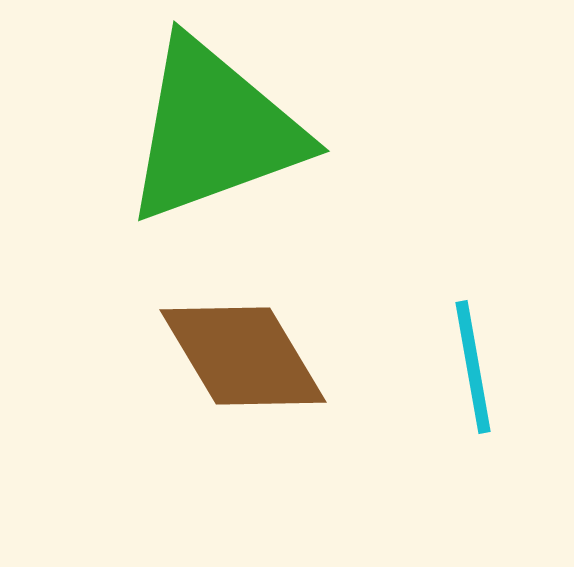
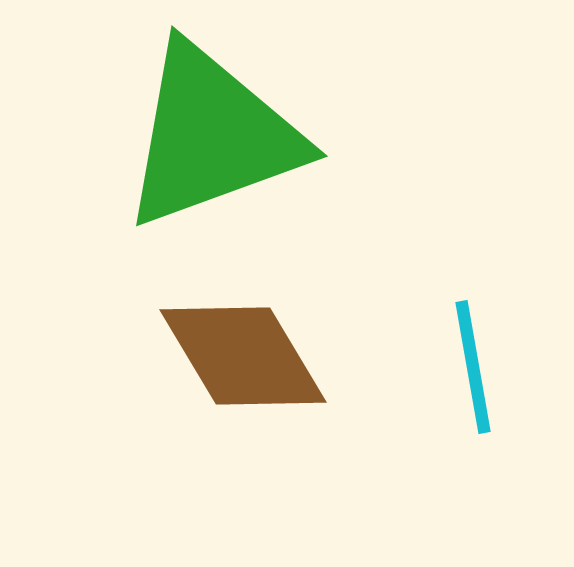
green triangle: moved 2 px left, 5 px down
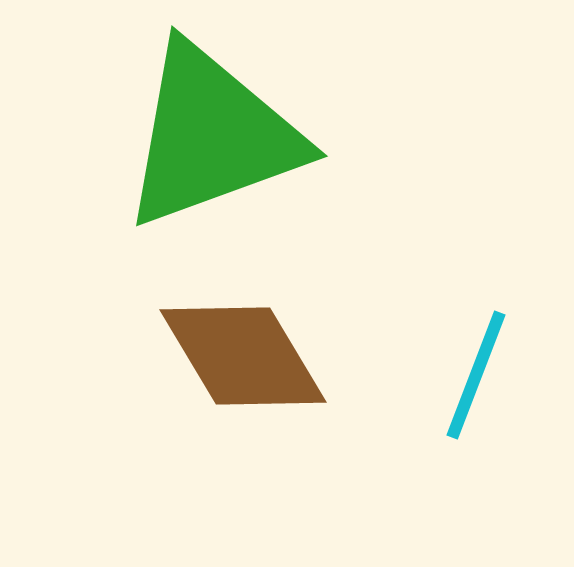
cyan line: moved 3 px right, 8 px down; rotated 31 degrees clockwise
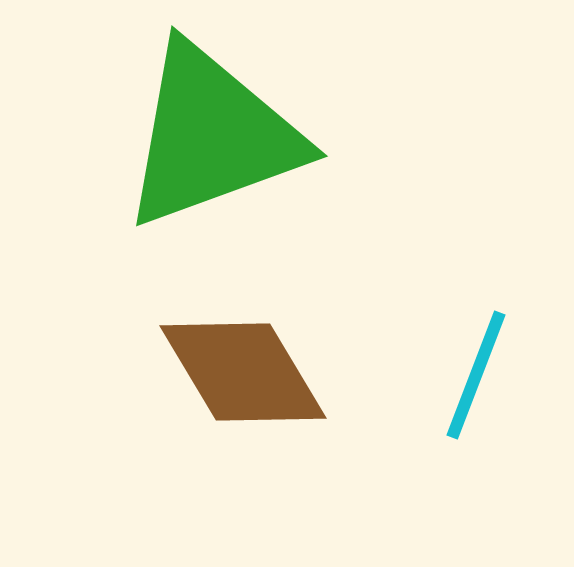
brown diamond: moved 16 px down
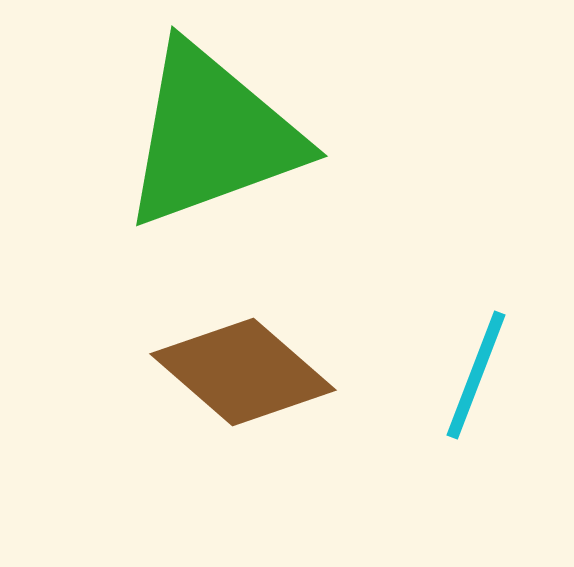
brown diamond: rotated 18 degrees counterclockwise
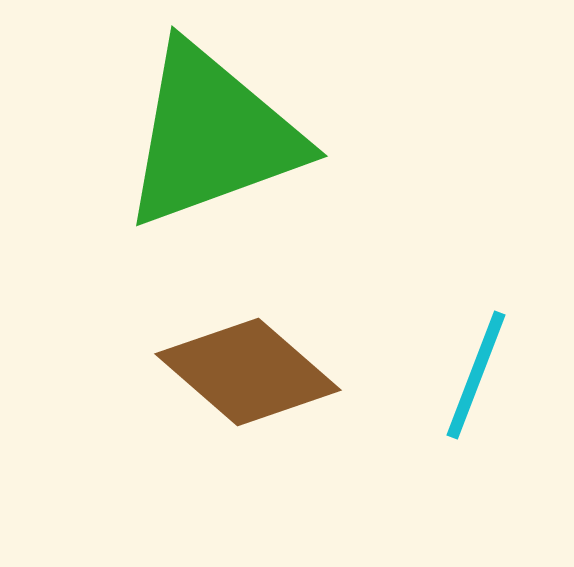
brown diamond: moved 5 px right
